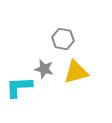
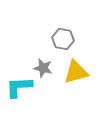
gray star: moved 1 px left, 1 px up
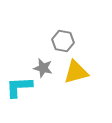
gray hexagon: moved 2 px down
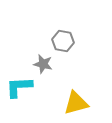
gray star: moved 4 px up
yellow triangle: moved 31 px down
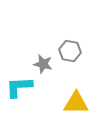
gray hexagon: moved 7 px right, 10 px down
yellow triangle: rotated 16 degrees clockwise
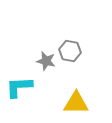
gray star: moved 3 px right, 3 px up
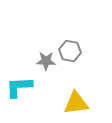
gray star: rotated 12 degrees counterclockwise
yellow triangle: rotated 8 degrees counterclockwise
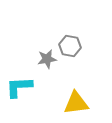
gray hexagon: moved 5 px up
gray star: moved 1 px right, 2 px up; rotated 12 degrees counterclockwise
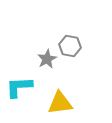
gray star: rotated 18 degrees counterclockwise
yellow triangle: moved 16 px left
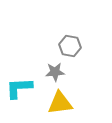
gray star: moved 8 px right, 13 px down; rotated 24 degrees clockwise
cyan L-shape: moved 1 px down
